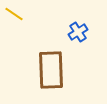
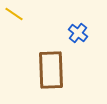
blue cross: moved 1 px down; rotated 18 degrees counterclockwise
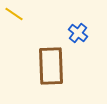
brown rectangle: moved 4 px up
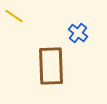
yellow line: moved 2 px down
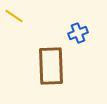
blue cross: rotated 30 degrees clockwise
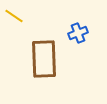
brown rectangle: moved 7 px left, 7 px up
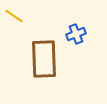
blue cross: moved 2 px left, 1 px down
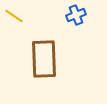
blue cross: moved 19 px up
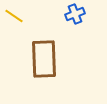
blue cross: moved 1 px left, 1 px up
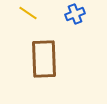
yellow line: moved 14 px right, 3 px up
